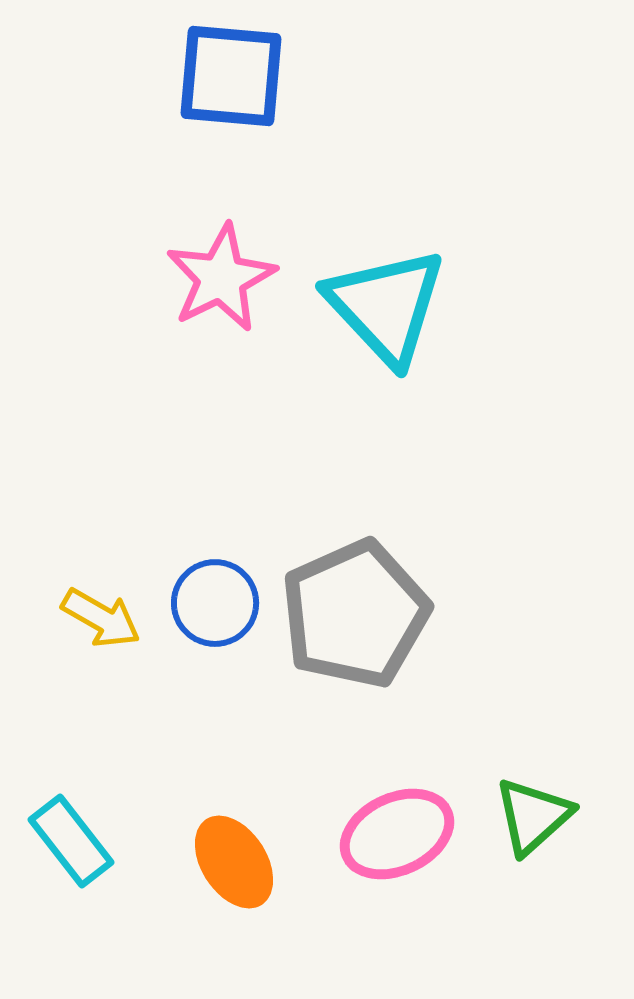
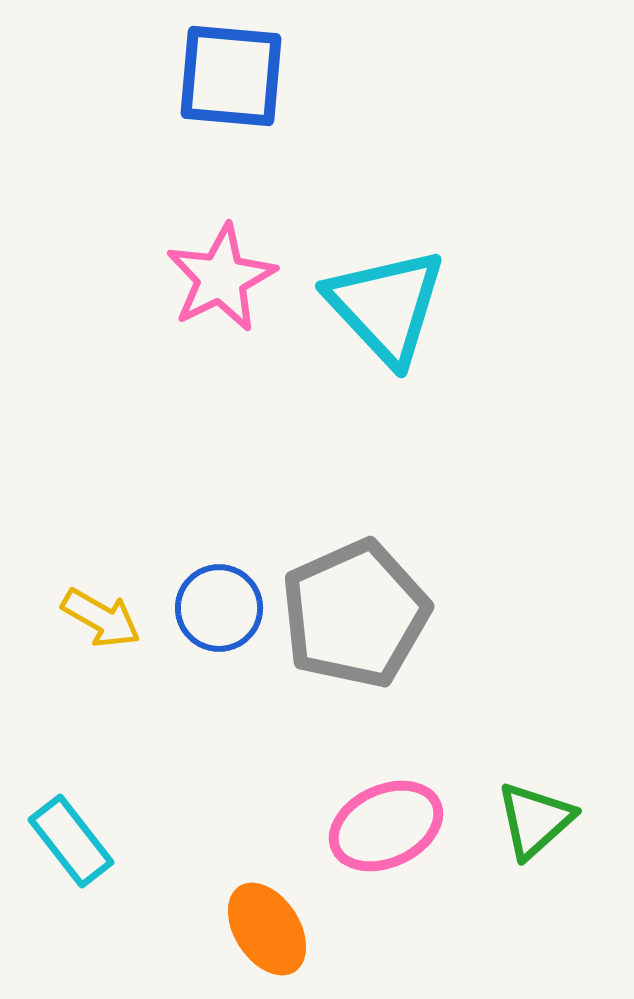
blue circle: moved 4 px right, 5 px down
green triangle: moved 2 px right, 4 px down
pink ellipse: moved 11 px left, 8 px up
orange ellipse: moved 33 px right, 67 px down
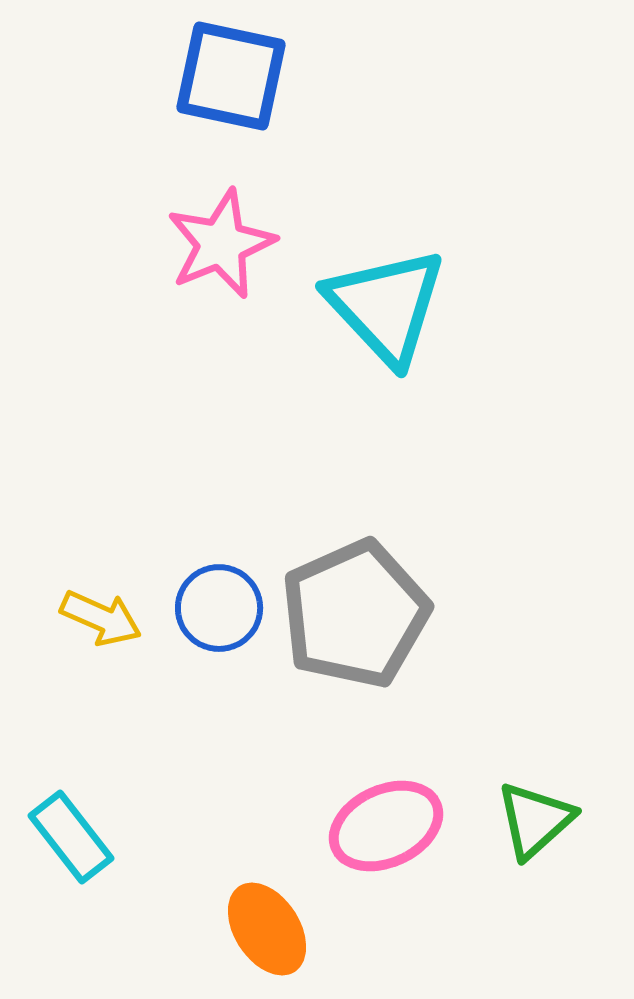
blue square: rotated 7 degrees clockwise
pink star: moved 34 px up; rotated 4 degrees clockwise
yellow arrow: rotated 6 degrees counterclockwise
cyan rectangle: moved 4 px up
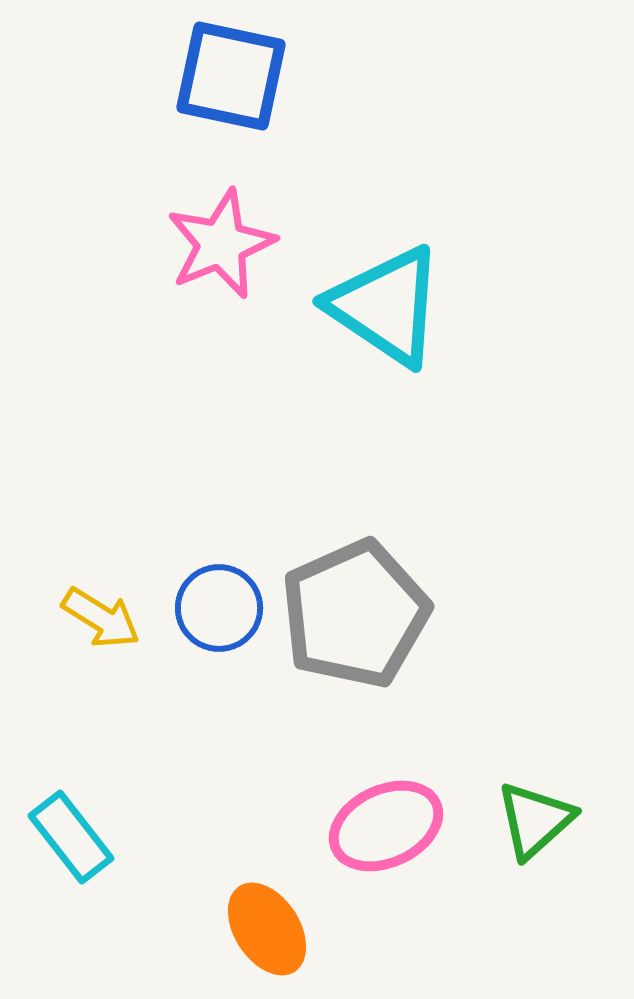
cyan triangle: rotated 13 degrees counterclockwise
yellow arrow: rotated 8 degrees clockwise
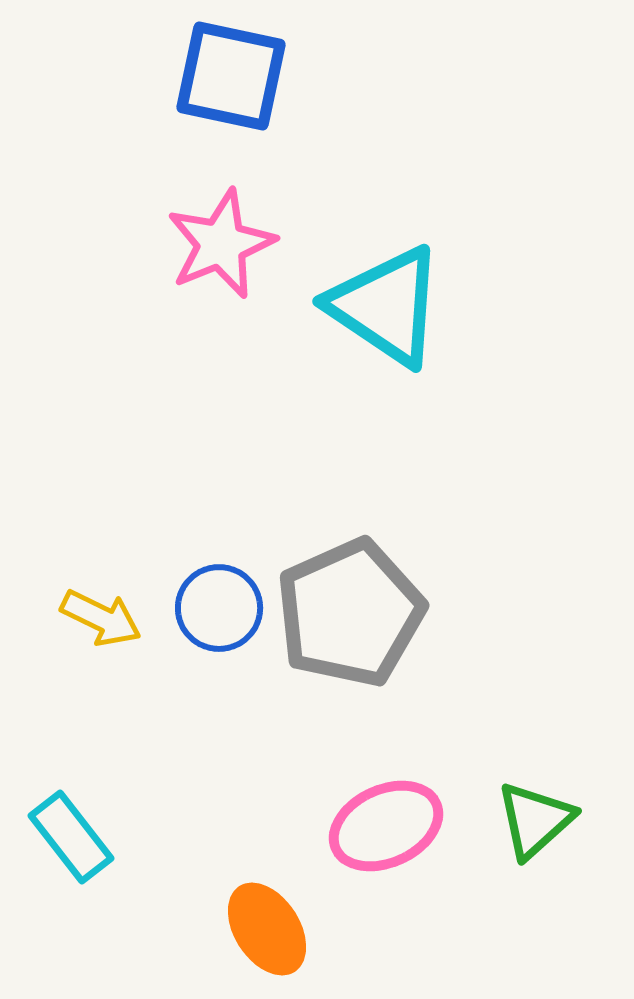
gray pentagon: moved 5 px left, 1 px up
yellow arrow: rotated 6 degrees counterclockwise
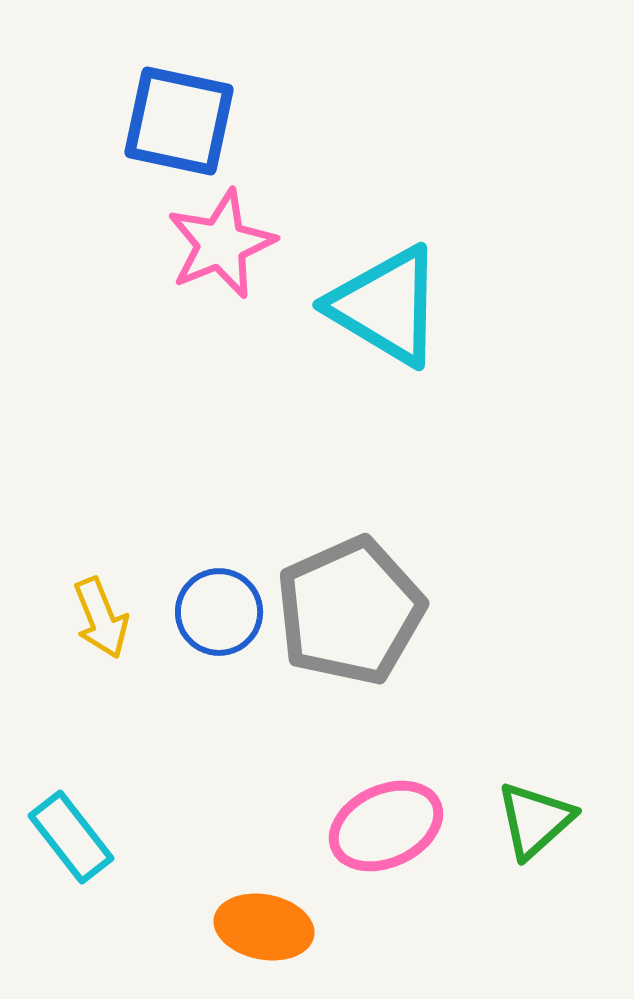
blue square: moved 52 px left, 45 px down
cyan triangle: rotated 3 degrees counterclockwise
blue circle: moved 4 px down
gray pentagon: moved 2 px up
yellow arrow: rotated 42 degrees clockwise
orange ellipse: moved 3 px left, 2 px up; rotated 46 degrees counterclockwise
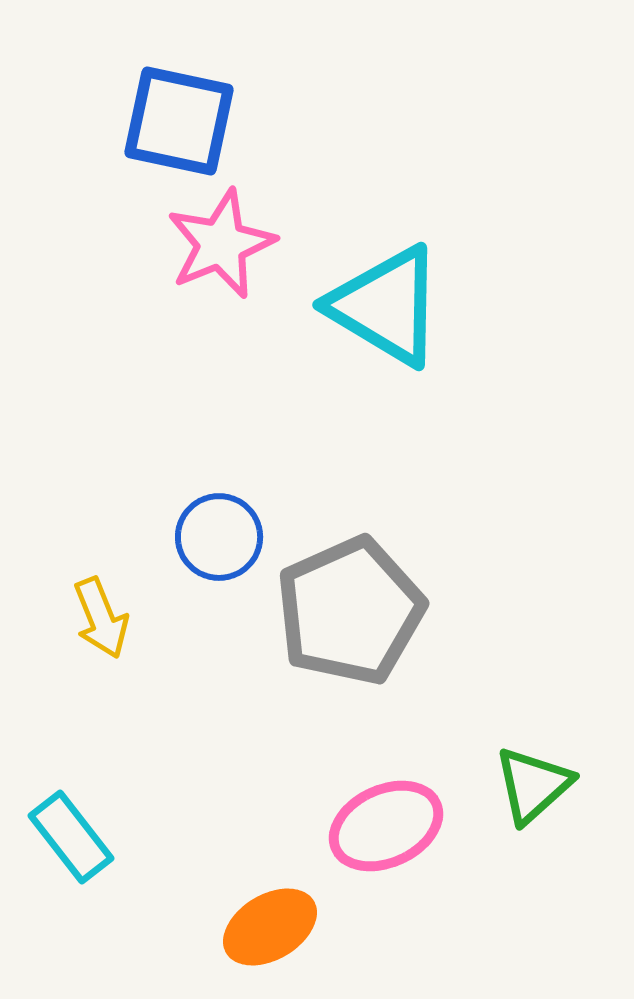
blue circle: moved 75 px up
green triangle: moved 2 px left, 35 px up
orange ellipse: moved 6 px right; rotated 42 degrees counterclockwise
